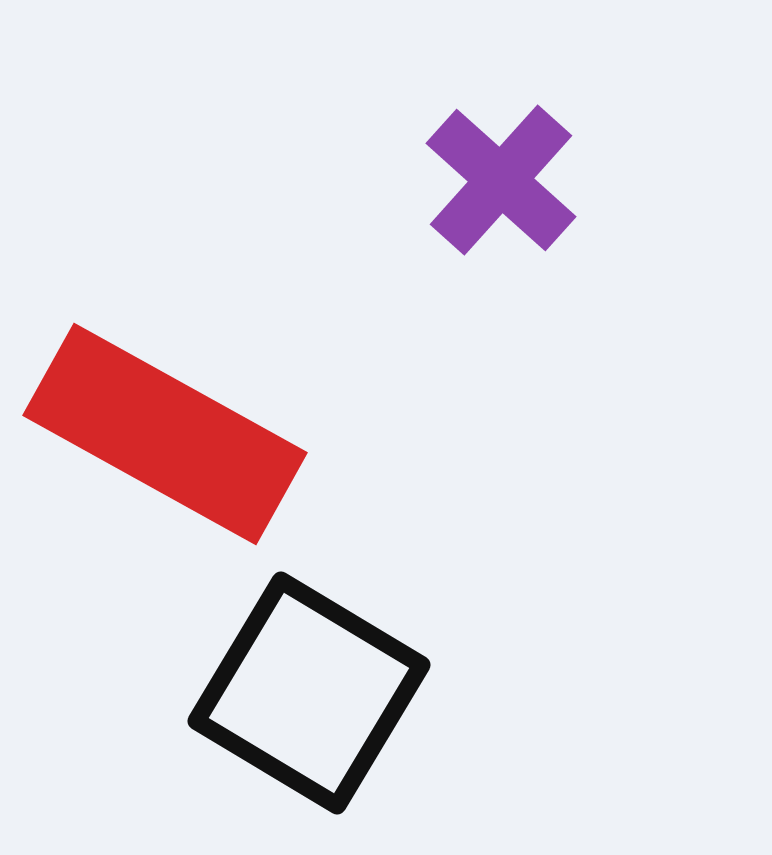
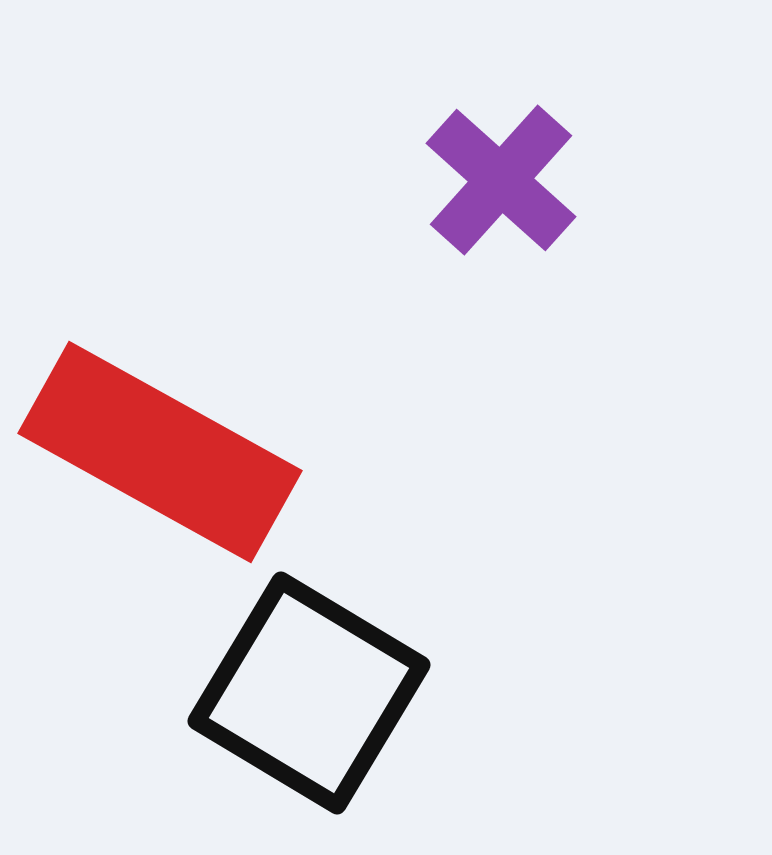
red rectangle: moved 5 px left, 18 px down
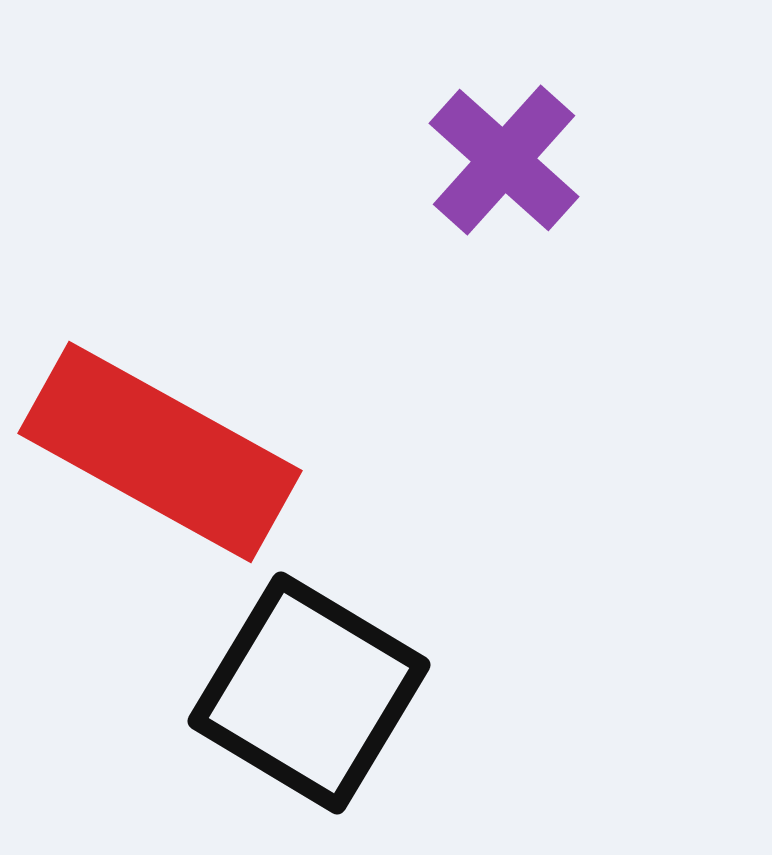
purple cross: moved 3 px right, 20 px up
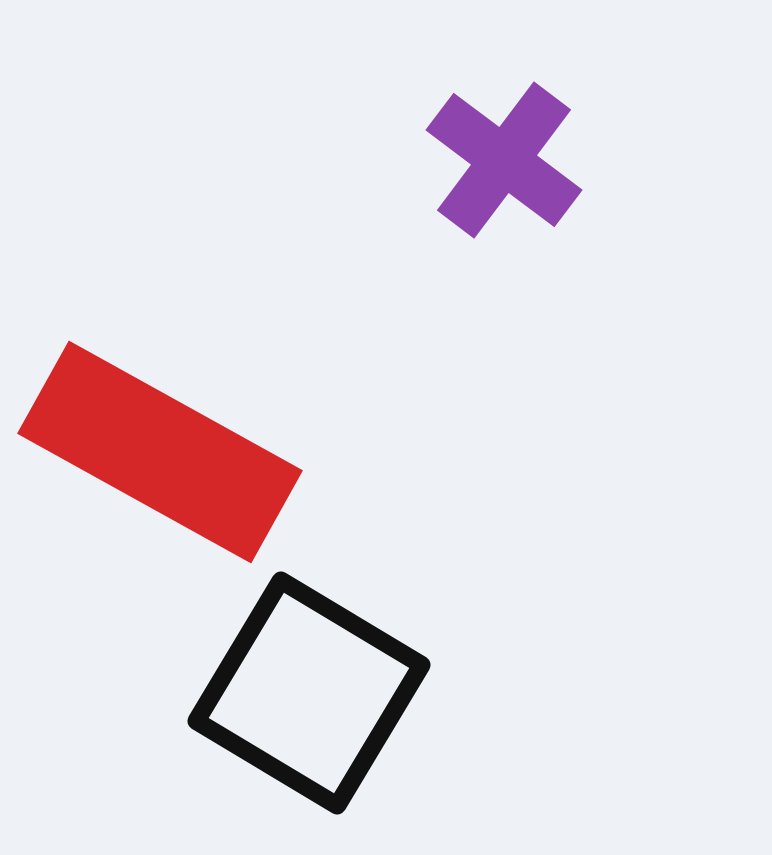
purple cross: rotated 5 degrees counterclockwise
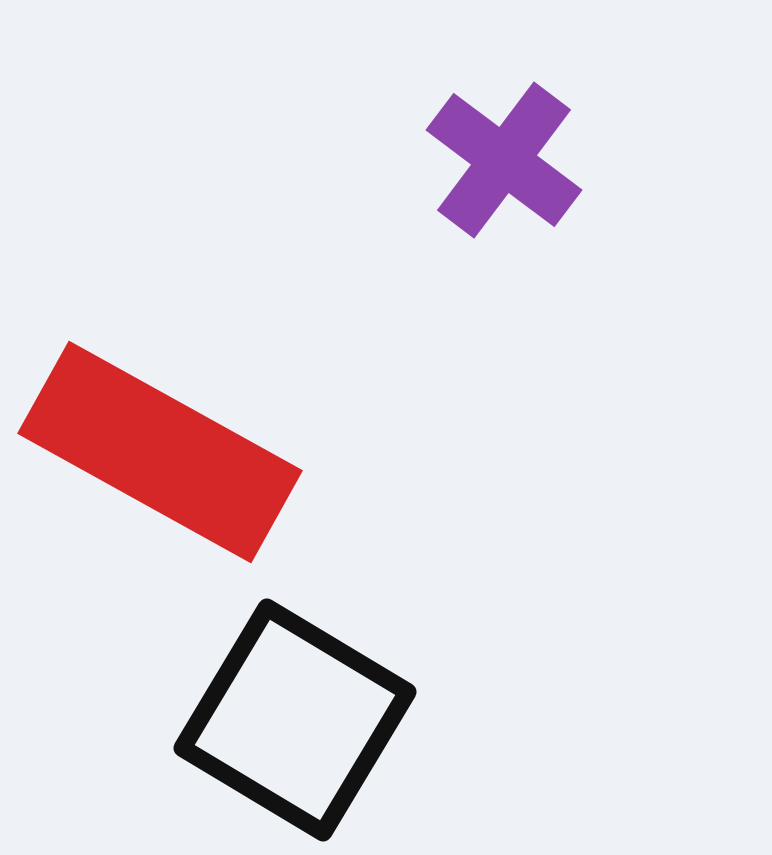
black square: moved 14 px left, 27 px down
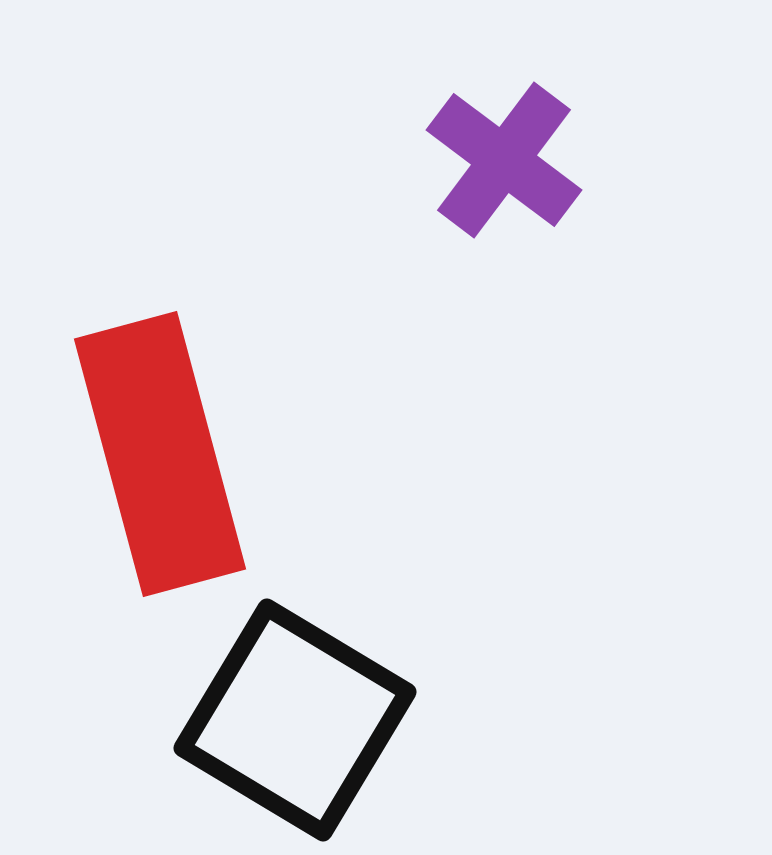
red rectangle: moved 2 px down; rotated 46 degrees clockwise
